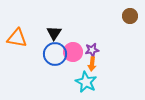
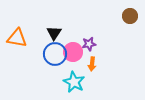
purple star: moved 3 px left, 6 px up
cyan star: moved 12 px left
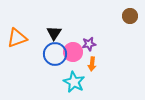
orange triangle: rotated 30 degrees counterclockwise
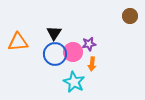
orange triangle: moved 1 px right, 4 px down; rotated 15 degrees clockwise
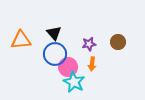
brown circle: moved 12 px left, 26 px down
black triangle: rotated 14 degrees counterclockwise
orange triangle: moved 3 px right, 2 px up
pink circle: moved 5 px left, 15 px down
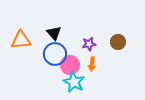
pink circle: moved 2 px right, 2 px up
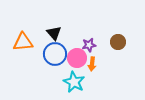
orange triangle: moved 2 px right, 2 px down
purple star: moved 1 px down
pink circle: moved 7 px right, 7 px up
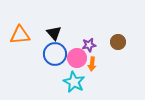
orange triangle: moved 3 px left, 7 px up
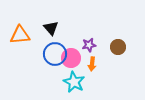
black triangle: moved 3 px left, 5 px up
brown circle: moved 5 px down
pink circle: moved 6 px left
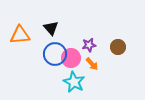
orange arrow: rotated 48 degrees counterclockwise
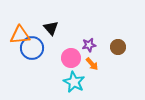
blue circle: moved 23 px left, 6 px up
